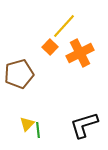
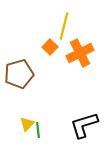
yellow line: rotated 28 degrees counterclockwise
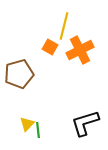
orange square: rotated 14 degrees counterclockwise
orange cross: moved 3 px up
black L-shape: moved 1 px right, 2 px up
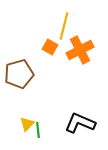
black L-shape: moved 5 px left; rotated 40 degrees clockwise
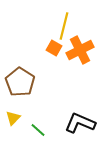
orange square: moved 4 px right, 1 px down
brown pentagon: moved 1 px right, 8 px down; rotated 24 degrees counterclockwise
yellow triangle: moved 14 px left, 6 px up
green line: rotated 42 degrees counterclockwise
